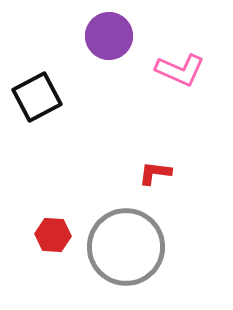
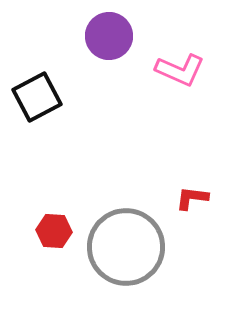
red L-shape: moved 37 px right, 25 px down
red hexagon: moved 1 px right, 4 px up
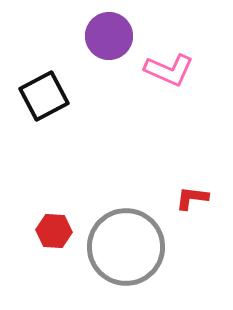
pink L-shape: moved 11 px left
black square: moved 7 px right, 1 px up
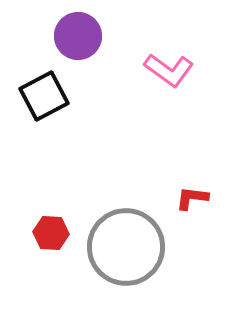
purple circle: moved 31 px left
pink L-shape: rotated 12 degrees clockwise
red hexagon: moved 3 px left, 2 px down
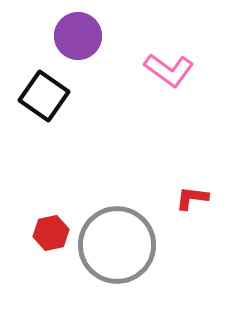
black square: rotated 27 degrees counterclockwise
red hexagon: rotated 16 degrees counterclockwise
gray circle: moved 9 px left, 2 px up
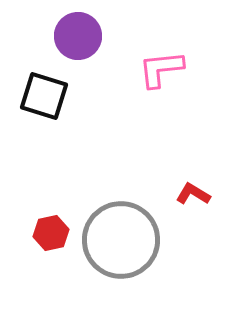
pink L-shape: moved 8 px left, 1 px up; rotated 138 degrees clockwise
black square: rotated 18 degrees counterclockwise
red L-shape: moved 1 px right, 4 px up; rotated 24 degrees clockwise
gray circle: moved 4 px right, 5 px up
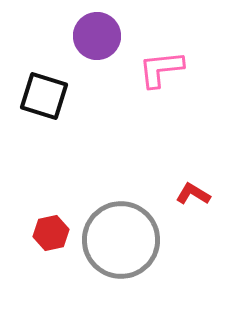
purple circle: moved 19 px right
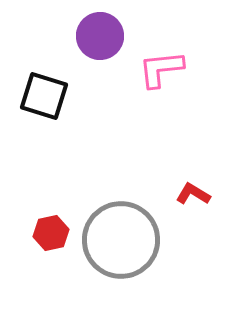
purple circle: moved 3 px right
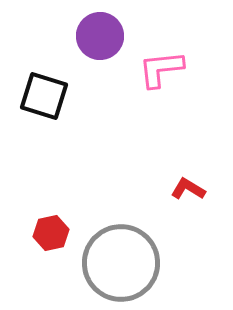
red L-shape: moved 5 px left, 5 px up
gray circle: moved 23 px down
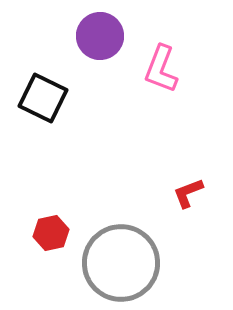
pink L-shape: rotated 63 degrees counterclockwise
black square: moved 1 px left, 2 px down; rotated 9 degrees clockwise
red L-shape: moved 4 px down; rotated 52 degrees counterclockwise
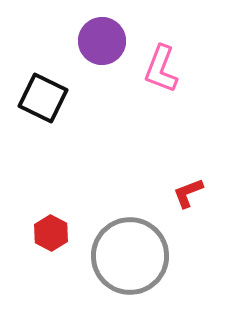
purple circle: moved 2 px right, 5 px down
red hexagon: rotated 20 degrees counterclockwise
gray circle: moved 9 px right, 7 px up
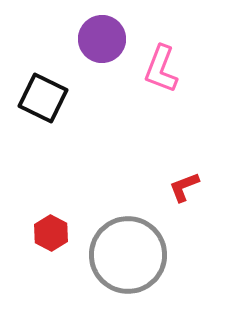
purple circle: moved 2 px up
red L-shape: moved 4 px left, 6 px up
gray circle: moved 2 px left, 1 px up
